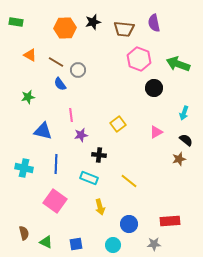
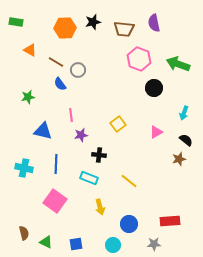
orange triangle: moved 5 px up
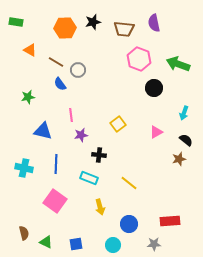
yellow line: moved 2 px down
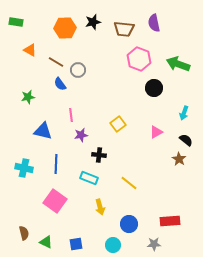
brown star: rotated 24 degrees counterclockwise
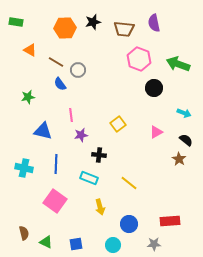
cyan arrow: rotated 88 degrees counterclockwise
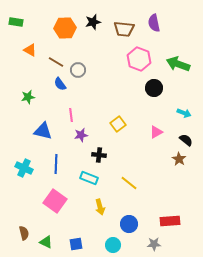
cyan cross: rotated 12 degrees clockwise
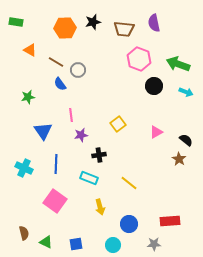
black circle: moved 2 px up
cyan arrow: moved 2 px right, 21 px up
blue triangle: rotated 42 degrees clockwise
black cross: rotated 16 degrees counterclockwise
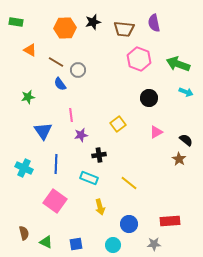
black circle: moved 5 px left, 12 px down
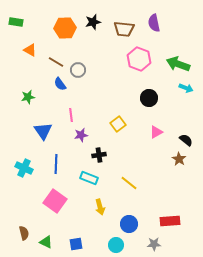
cyan arrow: moved 4 px up
cyan circle: moved 3 px right
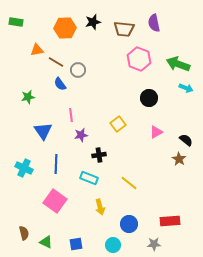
orange triangle: moved 7 px right; rotated 40 degrees counterclockwise
cyan circle: moved 3 px left
